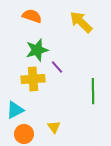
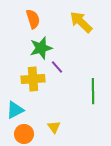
orange semicircle: moved 1 px right, 3 px down; rotated 54 degrees clockwise
green star: moved 4 px right, 2 px up
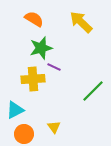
orange semicircle: moved 1 px right; rotated 42 degrees counterclockwise
purple line: moved 3 px left; rotated 24 degrees counterclockwise
green line: rotated 45 degrees clockwise
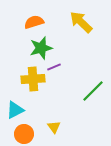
orange semicircle: moved 3 px down; rotated 48 degrees counterclockwise
purple line: rotated 48 degrees counterclockwise
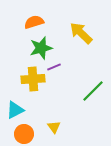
yellow arrow: moved 11 px down
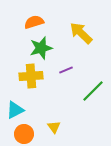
purple line: moved 12 px right, 3 px down
yellow cross: moved 2 px left, 3 px up
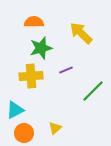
orange semicircle: rotated 18 degrees clockwise
yellow triangle: moved 1 px right, 1 px down; rotated 24 degrees clockwise
orange circle: moved 1 px up
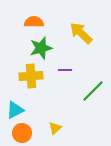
purple line: moved 1 px left; rotated 24 degrees clockwise
orange circle: moved 2 px left
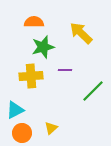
green star: moved 2 px right, 1 px up
yellow triangle: moved 4 px left
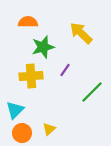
orange semicircle: moved 6 px left
purple line: rotated 56 degrees counterclockwise
green line: moved 1 px left, 1 px down
cyan triangle: rotated 18 degrees counterclockwise
yellow triangle: moved 2 px left, 1 px down
